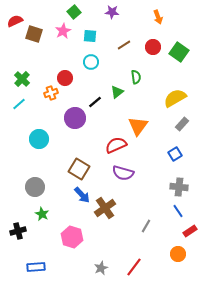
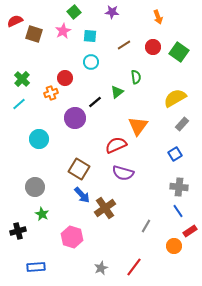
orange circle at (178, 254): moved 4 px left, 8 px up
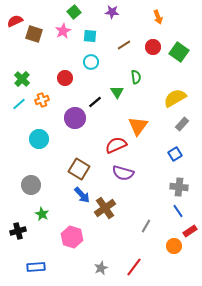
green triangle at (117, 92): rotated 24 degrees counterclockwise
orange cross at (51, 93): moved 9 px left, 7 px down
gray circle at (35, 187): moved 4 px left, 2 px up
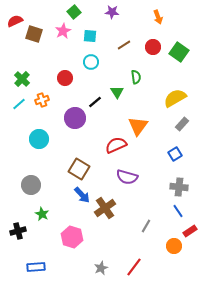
purple semicircle at (123, 173): moved 4 px right, 4 px down
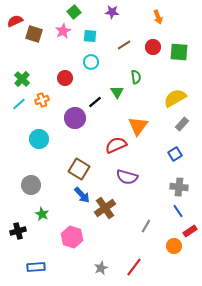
green square at (179, 52): rotated 30 degrees counterclockwise
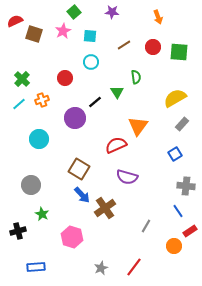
gray cross at (179, 187): moved 7 px right, 1 px up
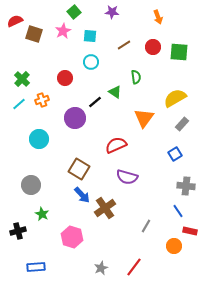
green triangle at (117, 92): moved 2 px left; rotated 24 degrees counterclockwise
orange triangle at (138, 126): moved 6 px right, 8 px up
red rectangle at (190, 231): rotated 48 degrees clockwise
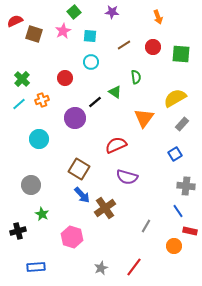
green square at (179, 52): moved 2 px right, 2 px down
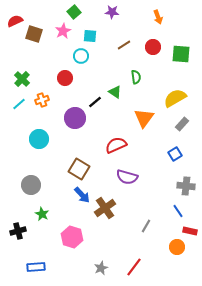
cyan circle at (91, 62): moved 10 px left, 6 px up
orange circle at (174, 246): moved 3 px right, 1 px down
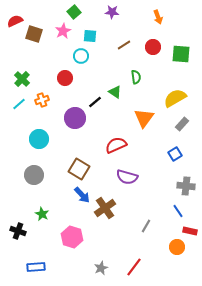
gray circle at (31, 185): moved 3 px right, 10 px up
black cross at (18, 231): rotated 35 degrees clockwise
